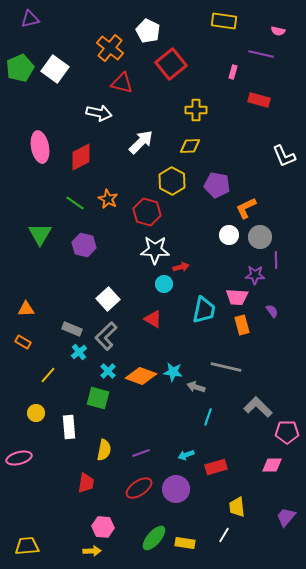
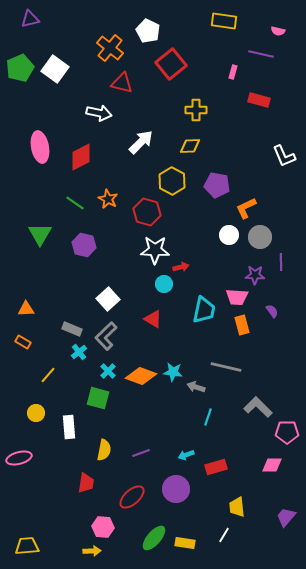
purple line at (276, 260): moved 5 px right, 2 px down
red ellipse at (139, 488): moved 7 px left, 9 px down; rotated 8 degrees counterclockwise
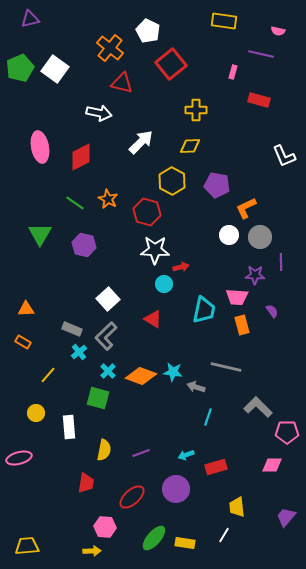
pink hexagon at (103, 527): moved 2 px right
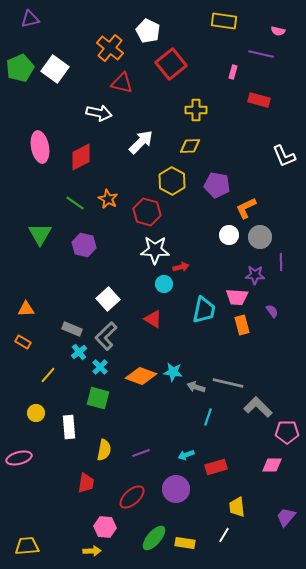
gray line at (226, 367): moved 2 px right, 16 px down
cyan cross at (108, 371): moved 8 px left, 4 px up
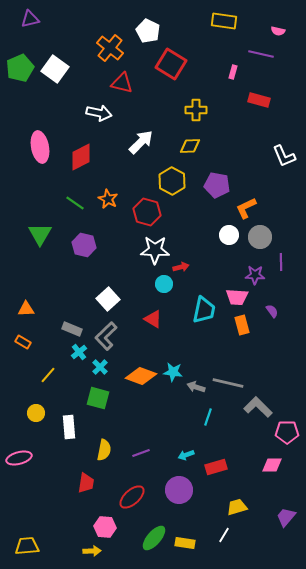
red square at (171, 64): rotated 20 degrees counterclockwise
purple circle at (176, 489): moved 3 px right, 1 px down
yellow trapezoid at (237, 507): rotated 80 degrees clockwise
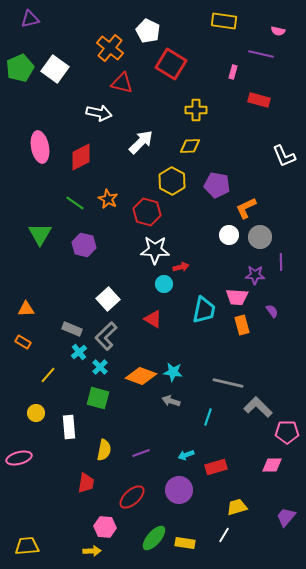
gray arrow at (196, 387): moved 25 px left, 14 px down
